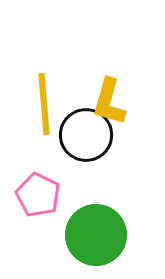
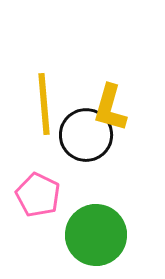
yellow L-shape: moved 1 px right, 6 px down
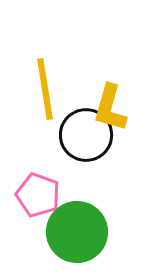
yellow line: moved 1 px right, 15 px up; rotated 4 degrees counterclockwise
pink pentagon: rotated 6 degrees counterclockwise
green circle: moved 19 px left, 3 px up
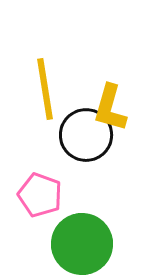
pink pentagon: moved 2 px right
green circle: moved 5 px right, 12 px down
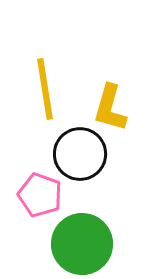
black circle: moved 6 px left, 19 px down
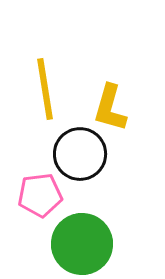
pink pentagon: rotated 27 degrees counterclockwise
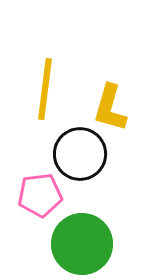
yellow line: rotated 16 degrees clockwise
